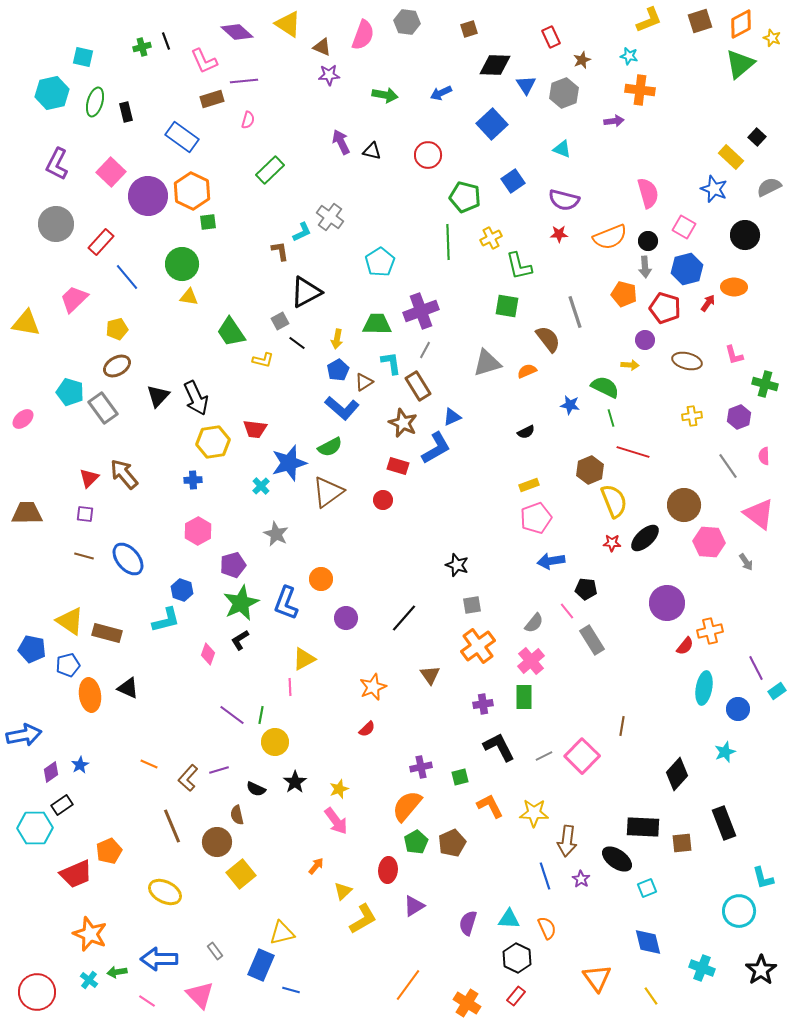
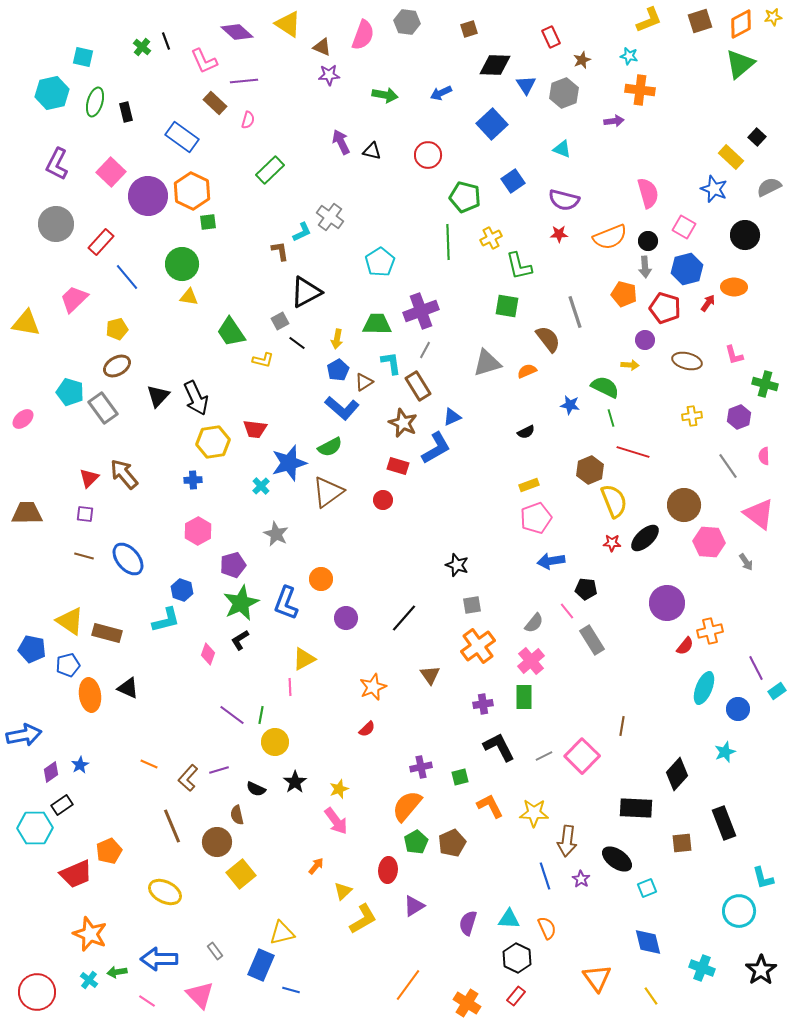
yellow star at (772, 38): moved 1 px right, 21 px up; rotated 30 degrees counterclockwise
green cross at (142, 47): rotated 36 degrees counterclockwise
brown rectangle at (212, 99): moved 3 px right, 4 px down; rotated 60 degrees clockwise
cyan ellipse at (704, 688): rotated 12 degrees clockwise
black rectangle at (643, 827): moved 7 px left, 19 px up
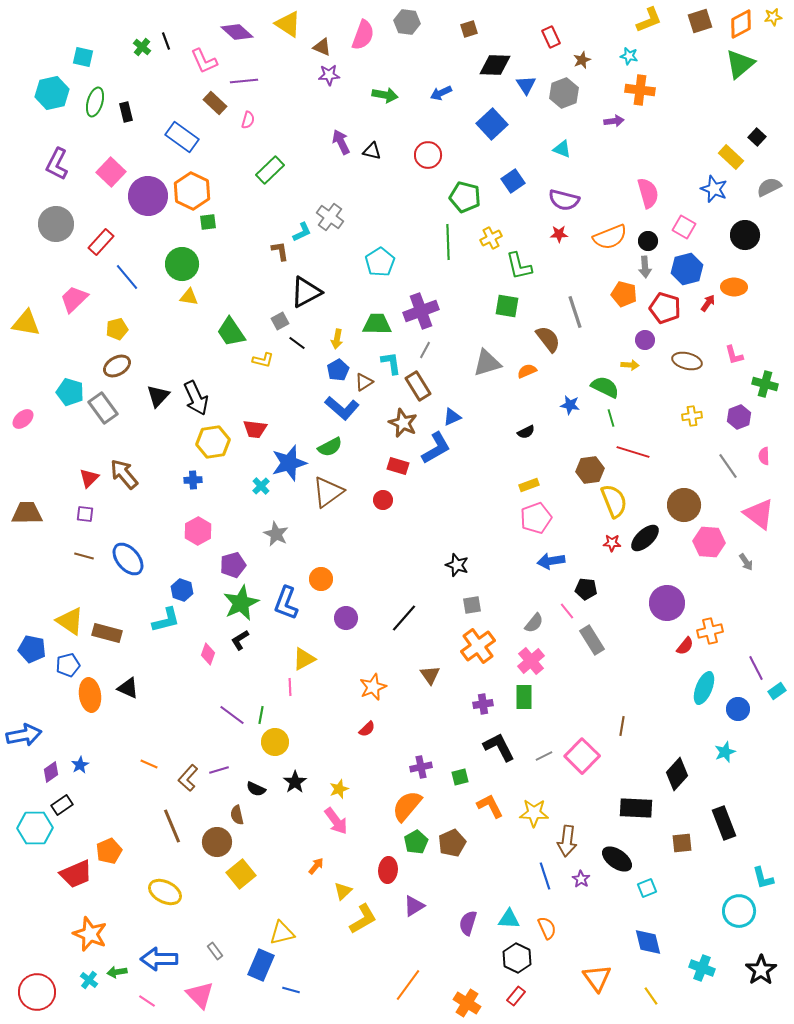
brown hexagon at (590, 470): rotated 16 degrees clockwise
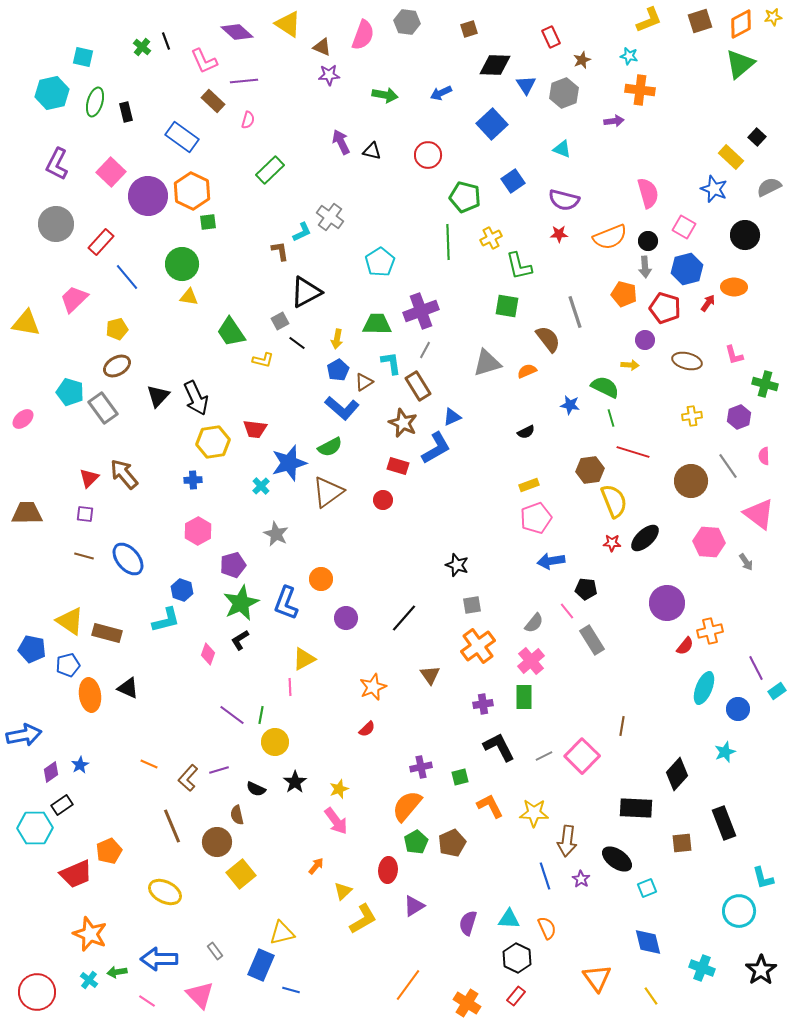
brown rectangle at (215, 103): moved 2 px left, 2 px up
brown circle at (684, 505): moved 7 px right, 24 px up
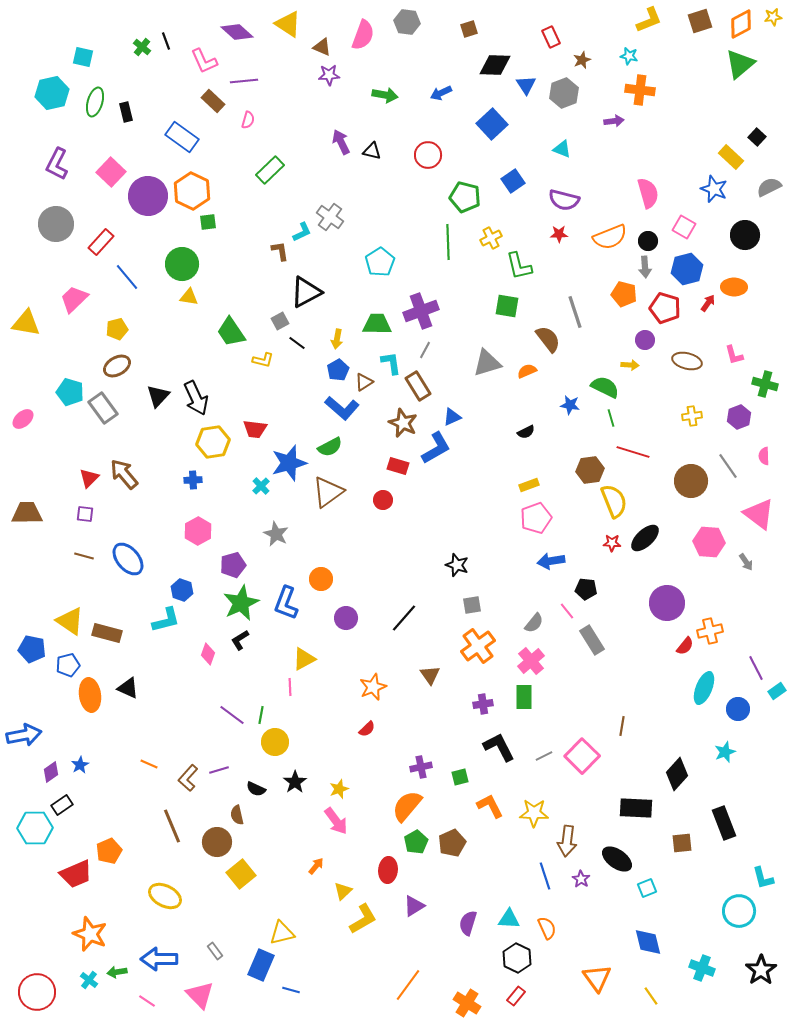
yellow ellipse at (165, 892): moved 4 px down
